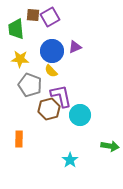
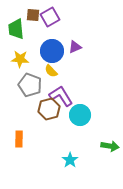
purple L-shape: rotated 20 degrees counterclockwise
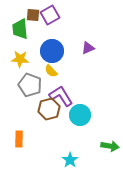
purple square: moved 2 px up
green trapezoid: moved 4 px right
purple triangle: moved 13 px right, 1 px down
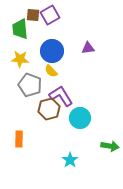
purple triangle: rotated 16 degrees clockwise
cyan circle: moved 3 px down
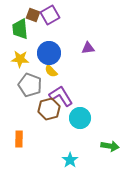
brown square: rotated 16 degrees clockwise
blue circle: moved 3 px left, 2 px down
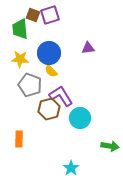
purple square: rotated 12 degrees clockwise
cyan star: moved 1 px right, 8 px down
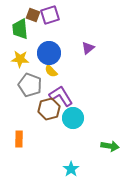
purple triangle: rotated 32 degrees counterclockwise
cyan circle: moved 7 px left
cyan star: moved 1 px down
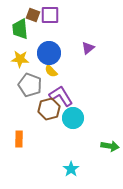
purple square: rotated 18 degrees clockwise
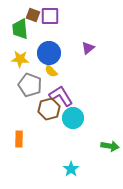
purple square: moved 1 px down
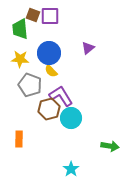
cyan circle: moved 2 px left
